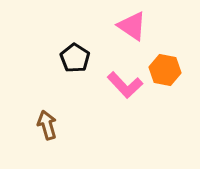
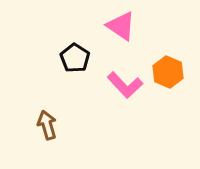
pink triangle: moved 11 px left
orange hexagon: moved 3 px right, 2 px down; rotated 12 degrees clockwise
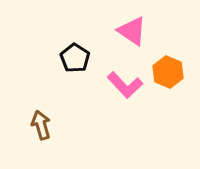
pink triangle: moved 11 px right, 5 px down
brown arrow: moved 6 px left
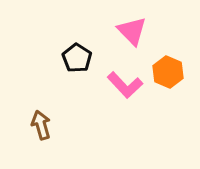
pink triangle: rotated 12 degrees clockwise
black pentagon: moved 2 px right
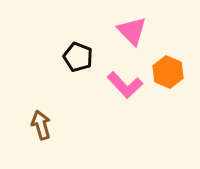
black pentagon: moved 1 px right, 1 px up; rotated 12 degrees counterclockwise
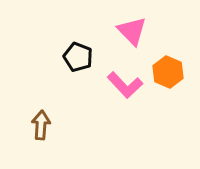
brown arrow: rotated 20 degrees clockwise
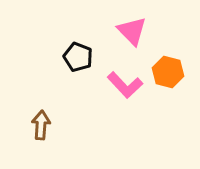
orange hexagon: rotated 8 degrees counterclockwise
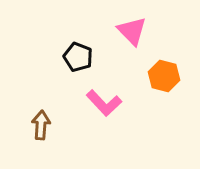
orange hexagon: moved 4 px left, 4 px down
pink L-shape: moved 21 px left, 18 px down
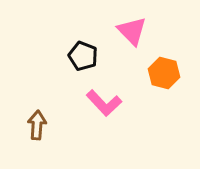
black pentagon: moved 5 px right, 1 px up
orange hexagon: moved 3 px up
brown arrow: moved 4 px left
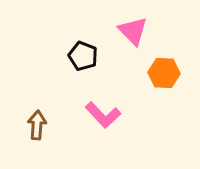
pink triangle: moved 1 px right
orange hexagon: rotated 12 degrees counterclockwise
pink L-shape: moved 1 px left, 12 px down
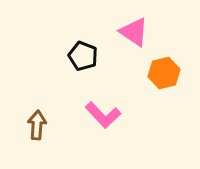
pink triangle: moved 1 px right, 1 px down; rotated 12 degrees counterclockwise
orange hexagon: rotated 16 degrees counterclockwise
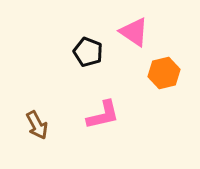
black pentagon: moved 5 px right, 4 px up
pink L-shape: rotated 60 degrees counterclockwise
brown arrow: rotated 148 degrees clockwise
